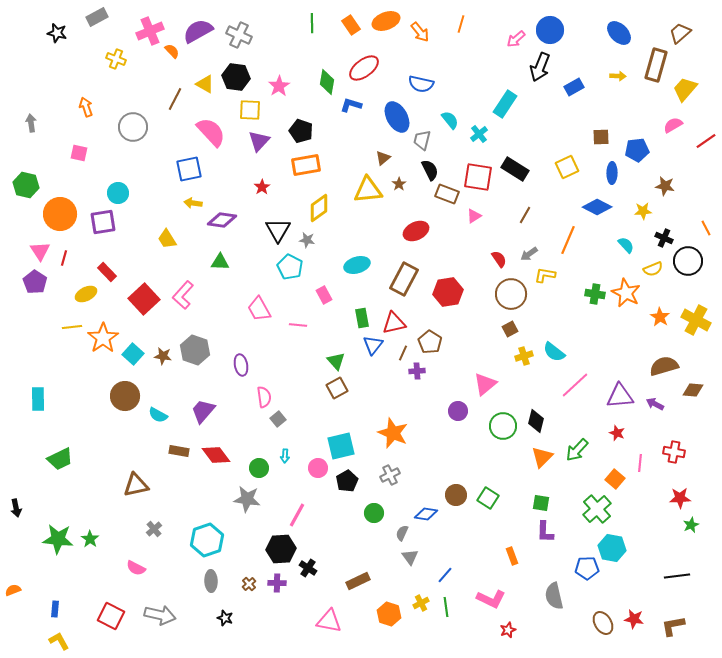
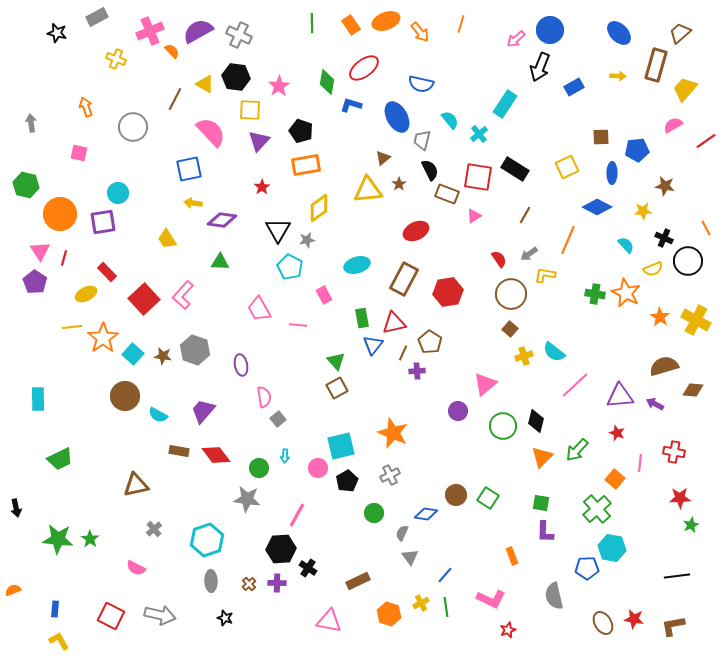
gray star at (307, 240): rotated 21 degrees counterclockwise
brown square at (510, 329): rotated 21 degrees counterclockwise
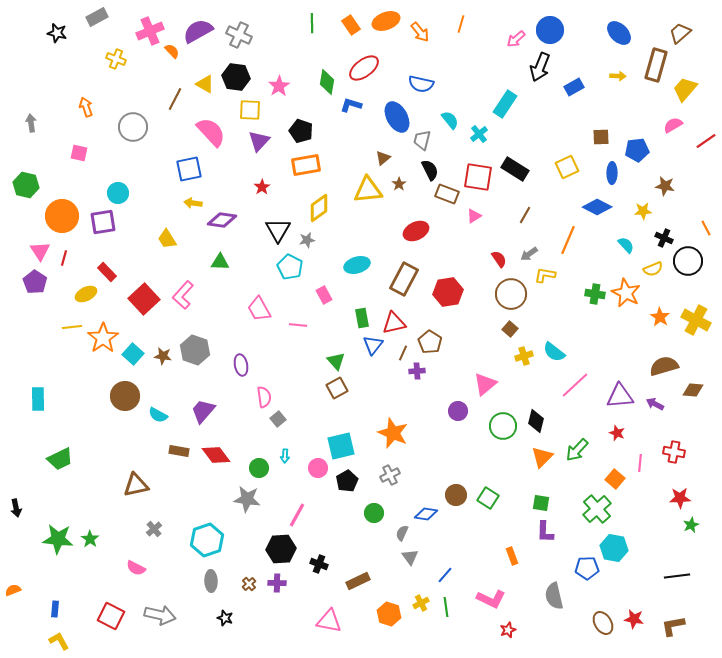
orange circle at (60, 214): moved 2 px right, 2 px down
cyan hexagon at (612, 548): moved 2 px right
black cross at (308, 568): moved 11 px right, 4 px up; rotated 12 degrees counterclockwise
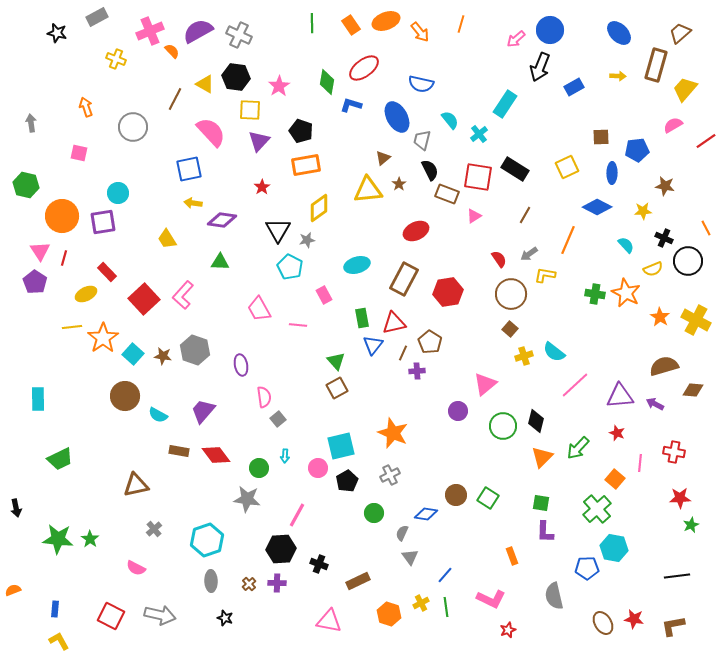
green arrow at (577, 450): moved 1 px right, 2 px up
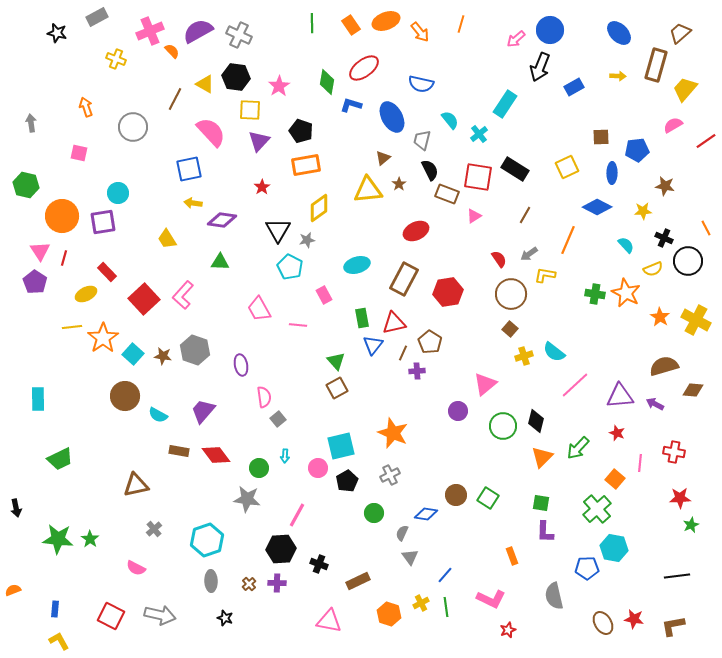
blue ellipse at (397, 117): moved 5 px left
